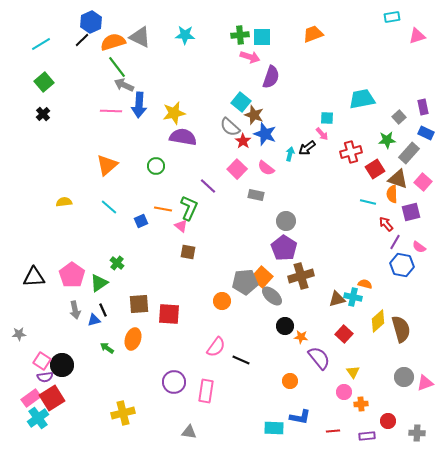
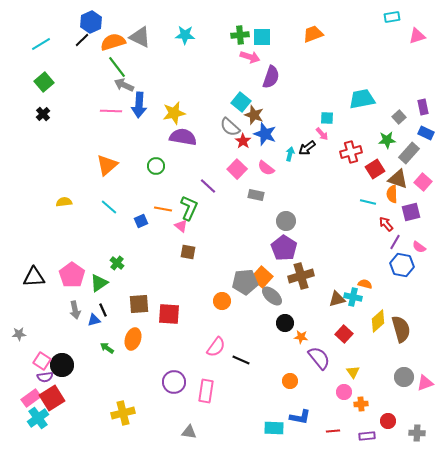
black circle at (285, 326): moved 3 px up
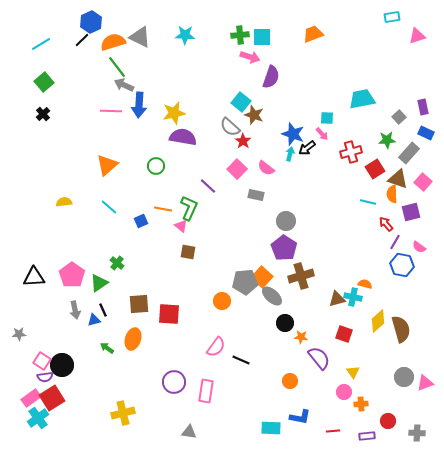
blue star at (265, 134): moved 28 px right
red square at (344, 334): rotated 24 degrees counterclockwise
cyan rectangle at (274, 428): moved 3 px left
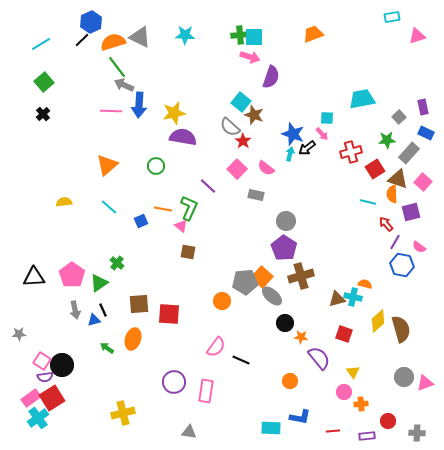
cyan square at (262, 37): moved 8 px left
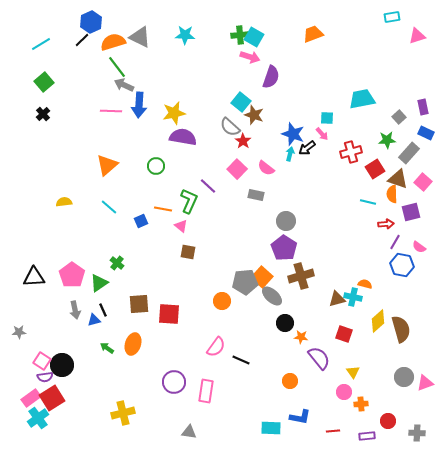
cyan square at (254, 37): rotated 30 degrees clockwise
green L-shape at (189, 208): moved 7 px up
red arrow at (386, 224): rotated 126 degrees clockwise
gray star at (19, 334): moved 2 px up
orange ellipse at (133, 339): moved 5 px down
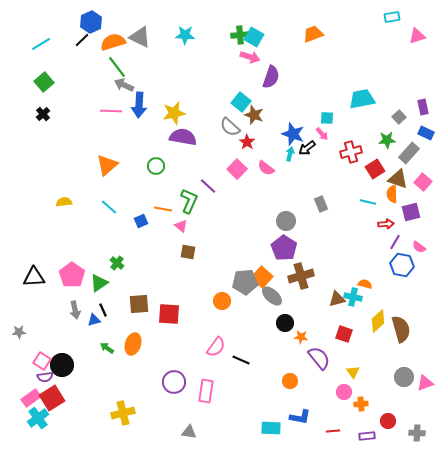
red star at (243, 141): moved 4 px right, 1 px down
gray rectangle at (256, 195): moved 65 px right, 9 px down; rotated 56 degrees clockwise
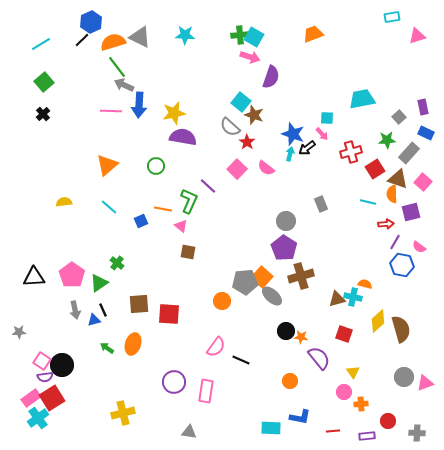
black circle at (285, 323): moved 1 px right, 8 px down
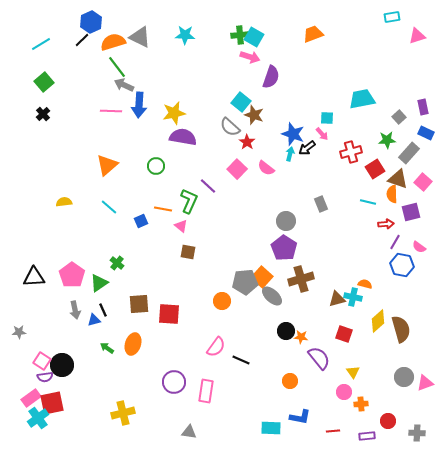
brown cross at (301, 276): moved 3 px down
red square at (52, 398): moved 5 px down; rotated 20 degrees clockwise
